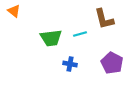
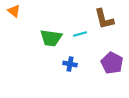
green trapezoid: rotated 15 degrees clockwise
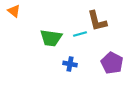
brown L-shape: moved 7 px left, 2 px down
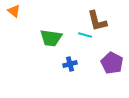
cyan line: moved 5 px right, 1 px down; rotated 32 degrees clockwise
blue cross: rotated 24 degrees counterclockwise
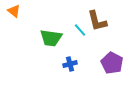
cyan line: moved 5 px left, 5 px up; rotated 32 degrees clockwise
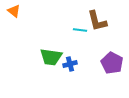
cyan line: rotated 40 degrees counterclockwise
green trapezoid: moved 19 px down
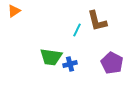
orange triangle: rotated 48 degrees clockwise
cyan line: moved 3 px left; rotated 72 degrees counterclockwise
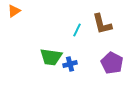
brown L-shape: moved 5 px right, 3 px down
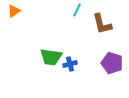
cyan line: moved 20 px up
purple pentagon: rotated 10 degrees counterclockwise
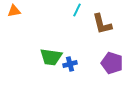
orange triangle: rotated 24 degrees clockwise
